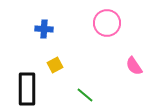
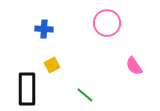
yellow square: moved 3 px left
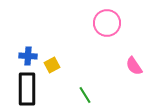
blue cross: moved 16 px left, 27 px down
green line: rotated 18 degrees clockwise
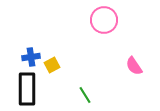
pink circle: moved 3 px left, 3 px up
blue cross: moved 3 px right, 1 px down; rotated 12 degrees counterclockwise
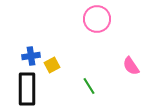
pink circle: moved 7 px left, 1 px up
blue cross: moved 1 px up
pink semicircle: moved 3 px left
green line: moved 4 px right, 9 px up
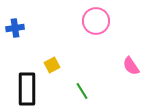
pink circle: moved 1 px left, 2 px down
blue cross: moved 16 px left, 28 px up
green line: moved 7 px left, 5 px down
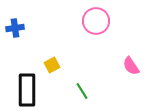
black rectangle: moved 1 px down
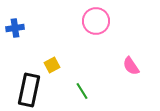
black rectangle: moved 2 px right; rotated 12 degrees clockwise
